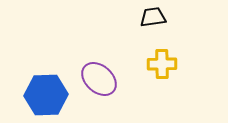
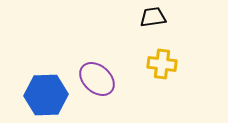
yellow cross: rotated 8 degrees clockwise
purple ellipse: moved 2 px left
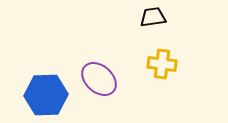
purple ellipse: moved 2 px right
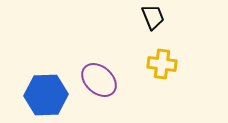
black trapezoid: rotated 76 degrees clockwise
purple ellipse: moved 1 px down
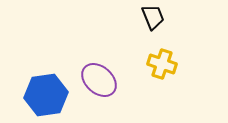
yellow cross: rotated 12 degrees clockwise
blue hexagon: rotated 6 degrees counterclockwise
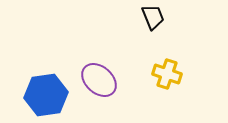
yellow cross: moved 5 px right, 10 px down
